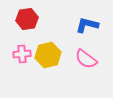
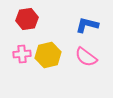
pink semicircle: moved 2 px up
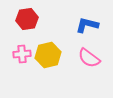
pink semicircle: moved 3 px right, 1 px down
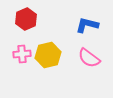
red hexagon: moved 1 px left; rotated 15 degrees counterclockwise
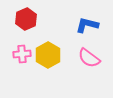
yellow hexagon: rotated 15 degrees counterclockwise
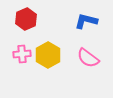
blue L-shape: moved 1 px left, 4 px up
pink semicircle: moved 1 px left
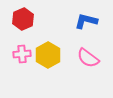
red hexagon: moved 3 px left
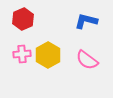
pink semicircle: moved 1 px left, 2 px down
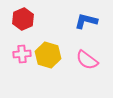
yellow hexagon: rotated 15 degrees counterclockwise
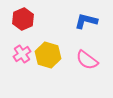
pink cross: rotated 30 degrees counterclockwise
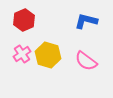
red hexagon: moved 1 px right, 1 px down
pink semicircle: moved 1 px left, 1 px down
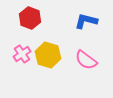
red hexagon: moved 6 px right, 2 px up; rotated 15 degrees counterclockwise
pink semicircle: moved 1 px up
